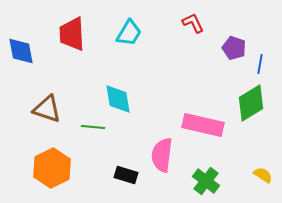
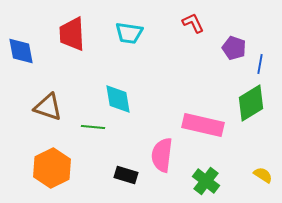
cyan trapezoid: rotated 68 degrees clockwise
brown triangle: moved 1 px right, 2 px up
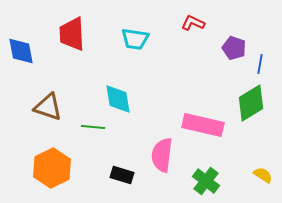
red L-shape: rotated 40 degrees counterclockwise
cyan trapezoid: moved 6 px right, 6 px down
black rectangle: moved 4 px left
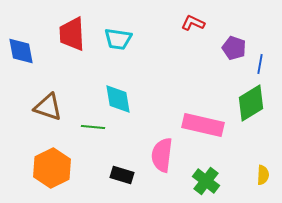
cyan trapezoid: moved 17 px left
yellow semicircle: rotated 60 degrees clockwise
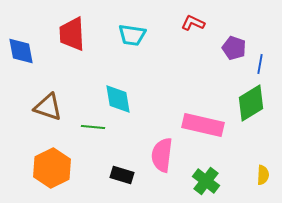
cyan trapezoid: moved 14 px right, 4 px up
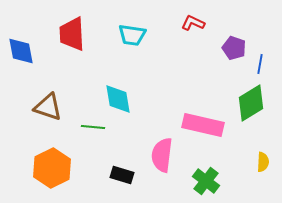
yellow semicircle: moved 13 px up
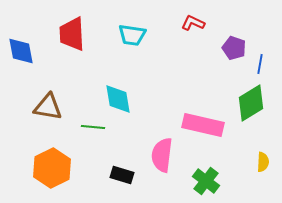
brown triangle: rotated 8 degrees counterclockwise
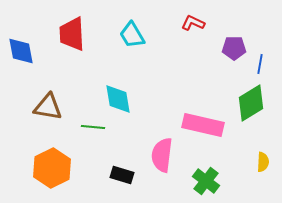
cyan trapezoid: rotated 52 degrees clockwise
purple pentagon: rotated 20 degrees counterclockwise
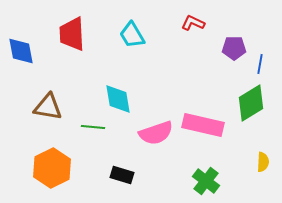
pink semicircle: moved 6 px left, 22 px up; rotated 116 degrees counterclockwise
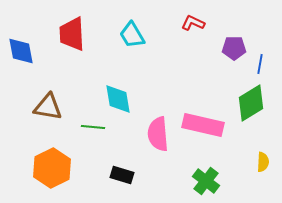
pink semicircle: moved 2 px right, 1 px down; rotated 104 degrees clockwise
